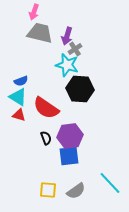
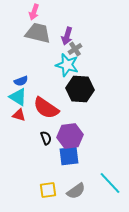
gray trapezoid: moved 2 px left
yellow square: rotated 12 degrees counterclockwise
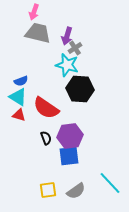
gray cross: moved 1 px up
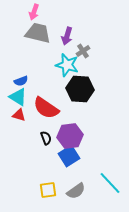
gray cross: moved 8 px right, 3 px down
blue square: rotated 25 degrees counterclockwise
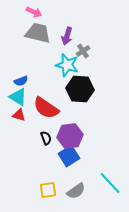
pink arrow: rotated 84 degrees counterclockwise
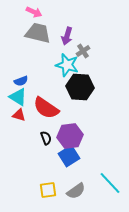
black hexagon: moved 2 px up
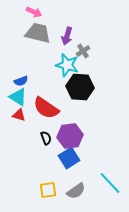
blue square: moved 2 px down
